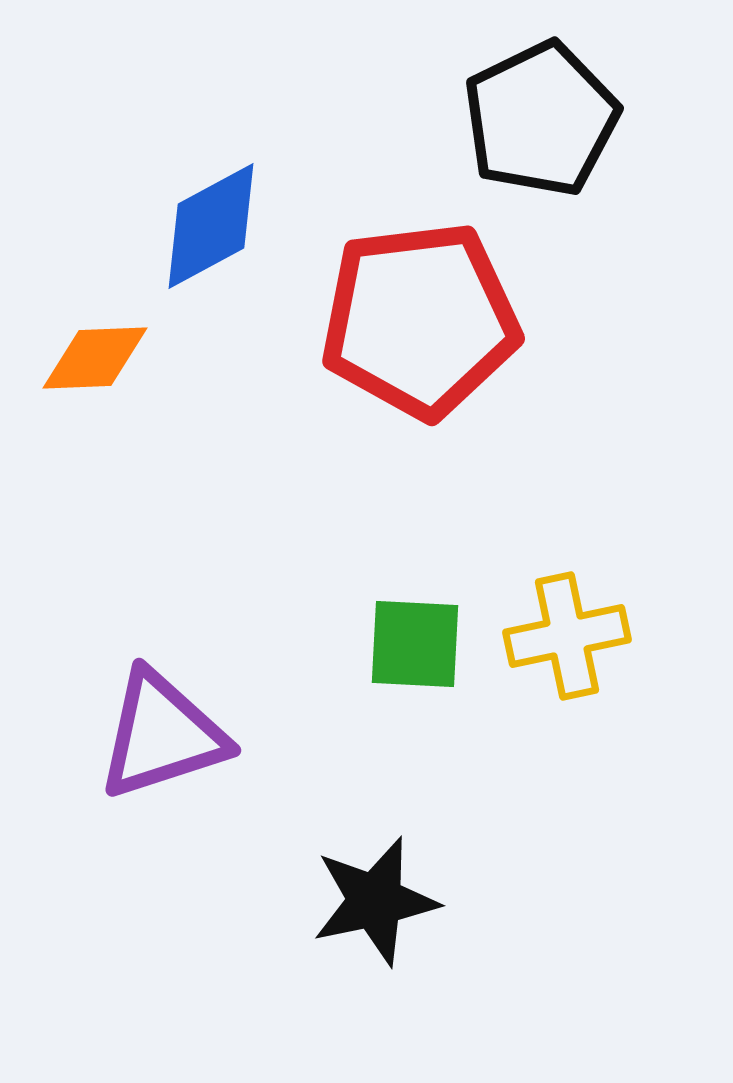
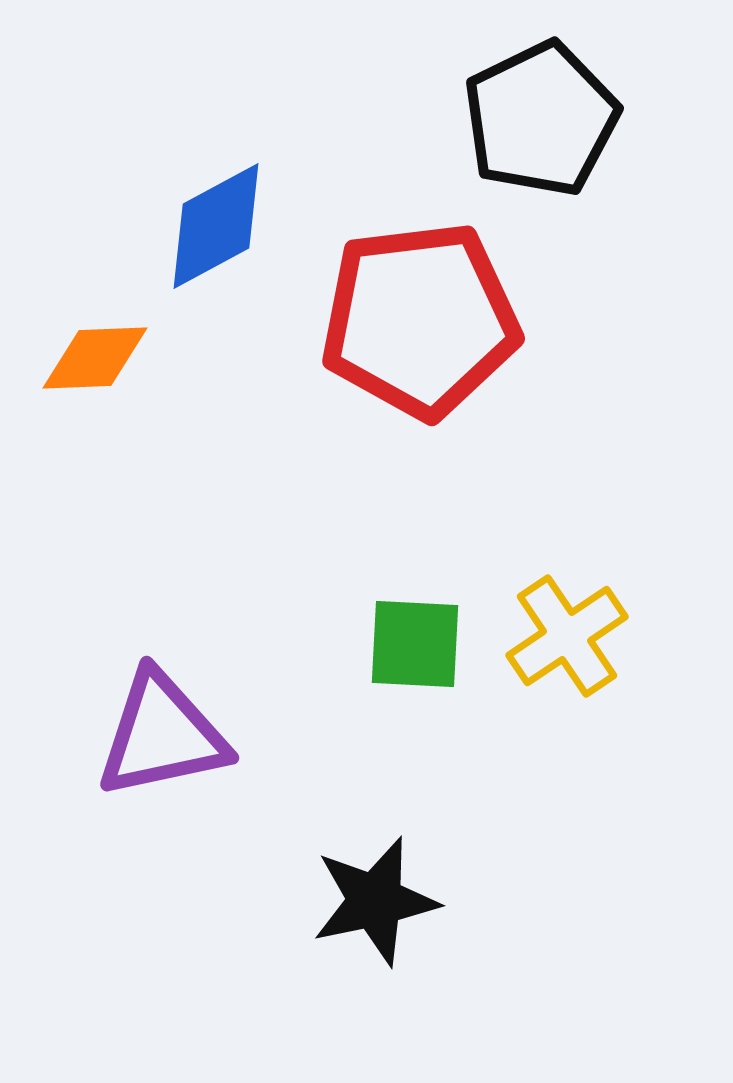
blue diamond: moved 5 px right
yellow cross: rotated 22 degrees counterclockwise
purple triangle: rotated 6 degrees clockwise
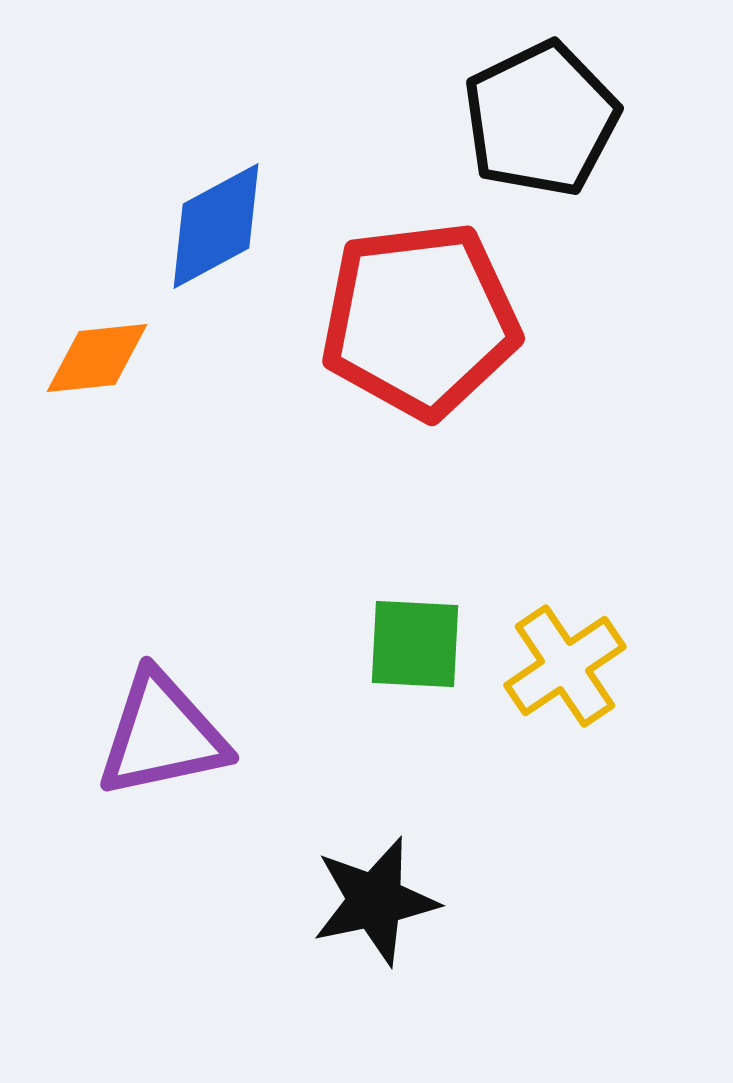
orange diamond: moved 2 px right; rotated 4 degrees counterclockwise
yellow cross: moved 2 px left, 30 px down
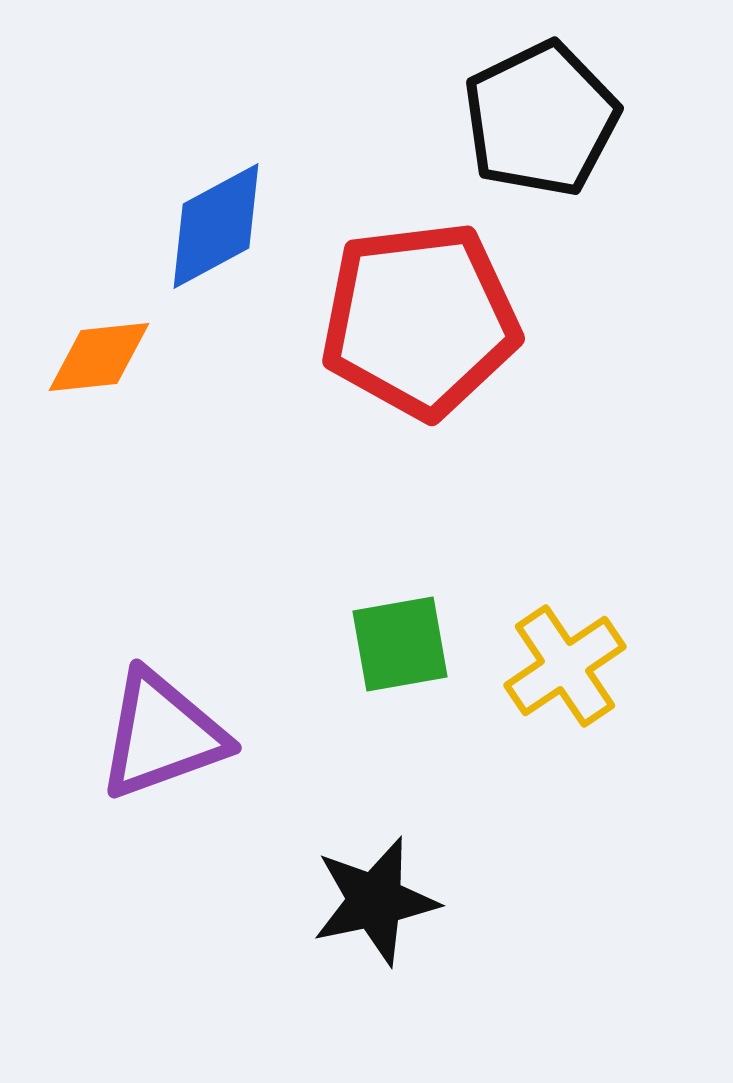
orange diamond: moved 2 px right, 1 px up
green square: moved 15 px left; rotated 13 degrees counterclockwise
purple triangle: rotated 8 degrees counterclockwise
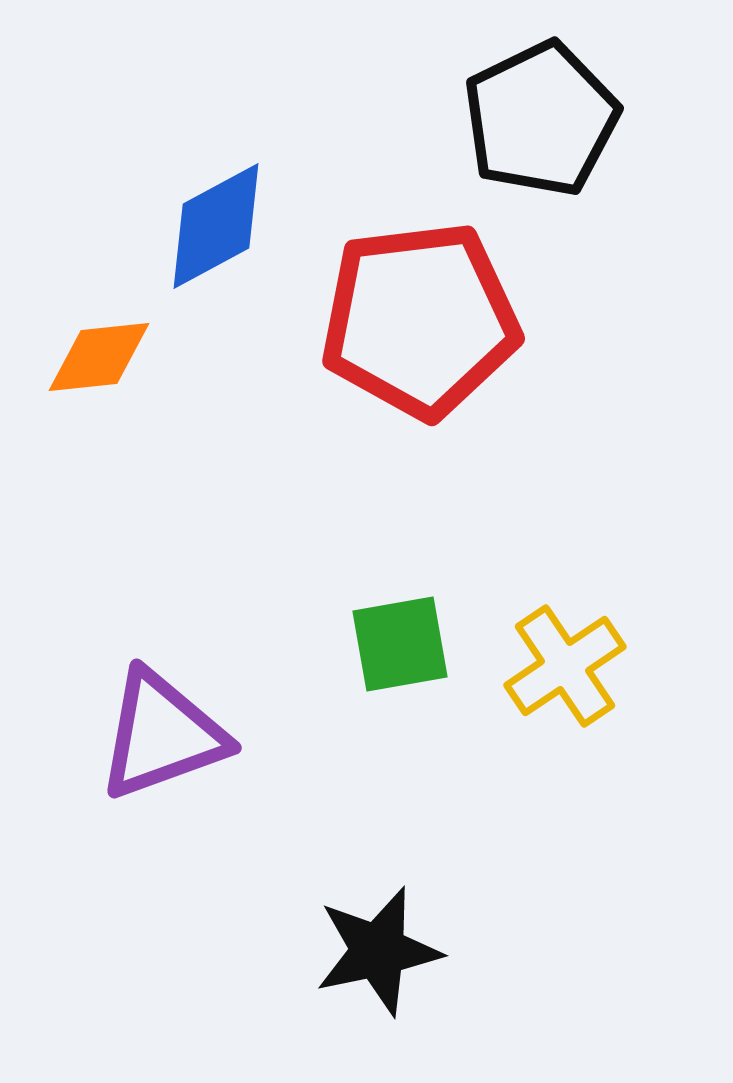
black star: moved 3 px right, 50 px down
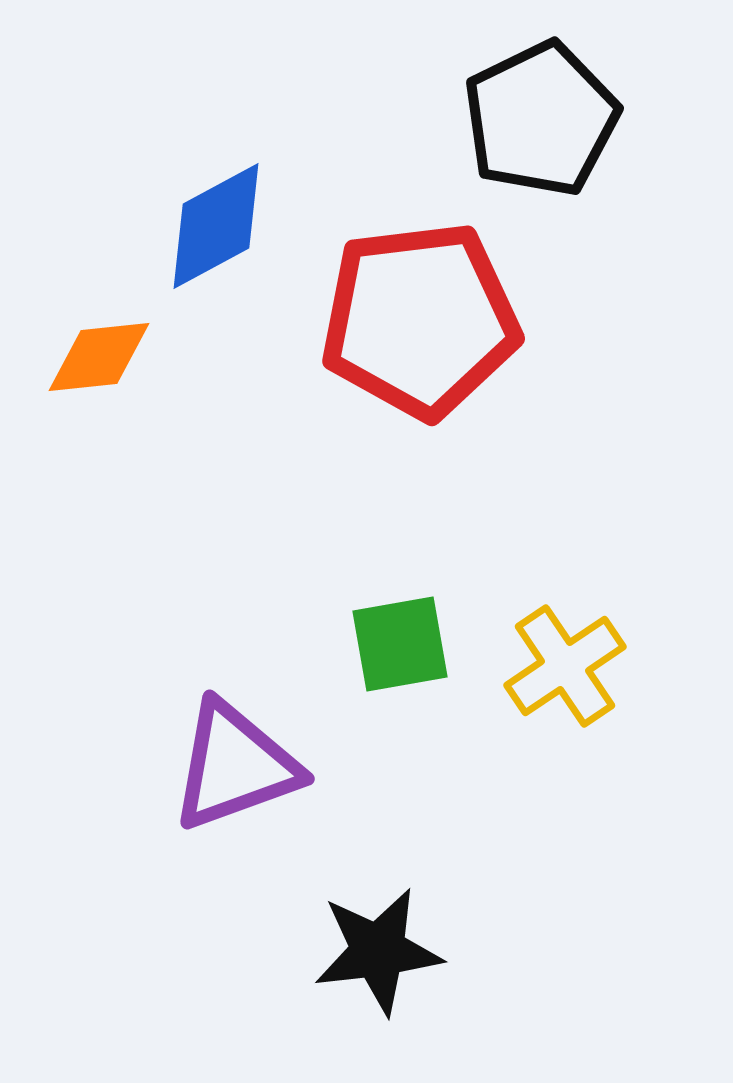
purple triangle: moved 73 px right, 31 px down
black star: rotated 5 degrees clockwise
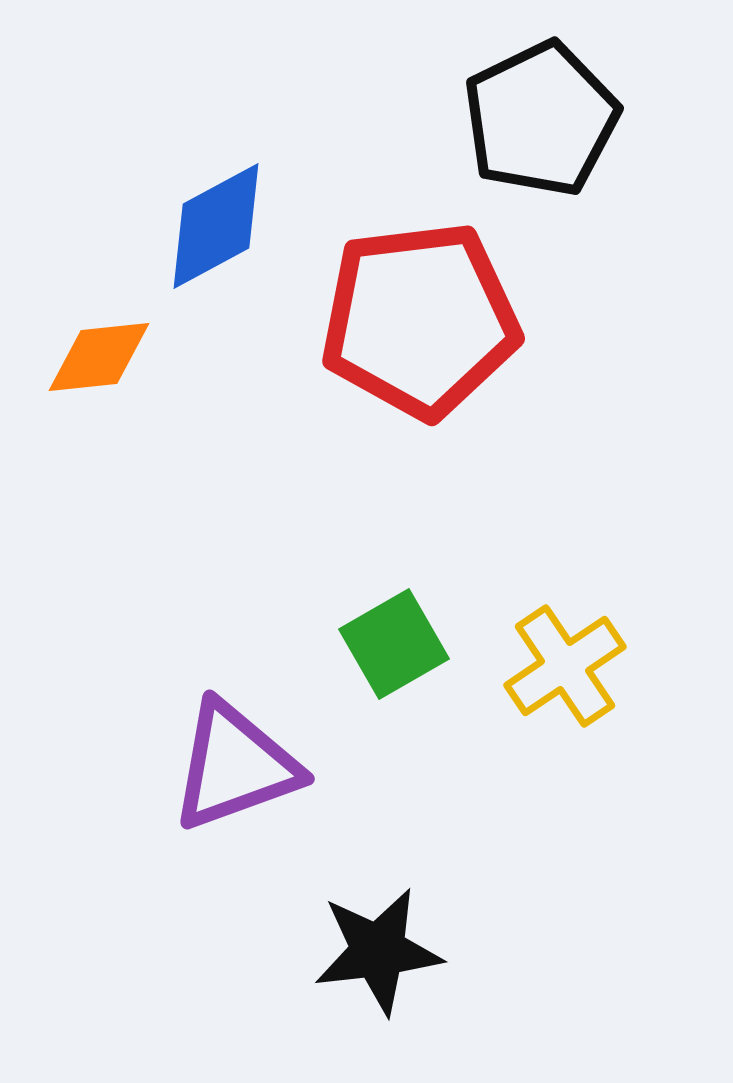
green square: moved 6 px left; rotated 20 degrees counterclockwise
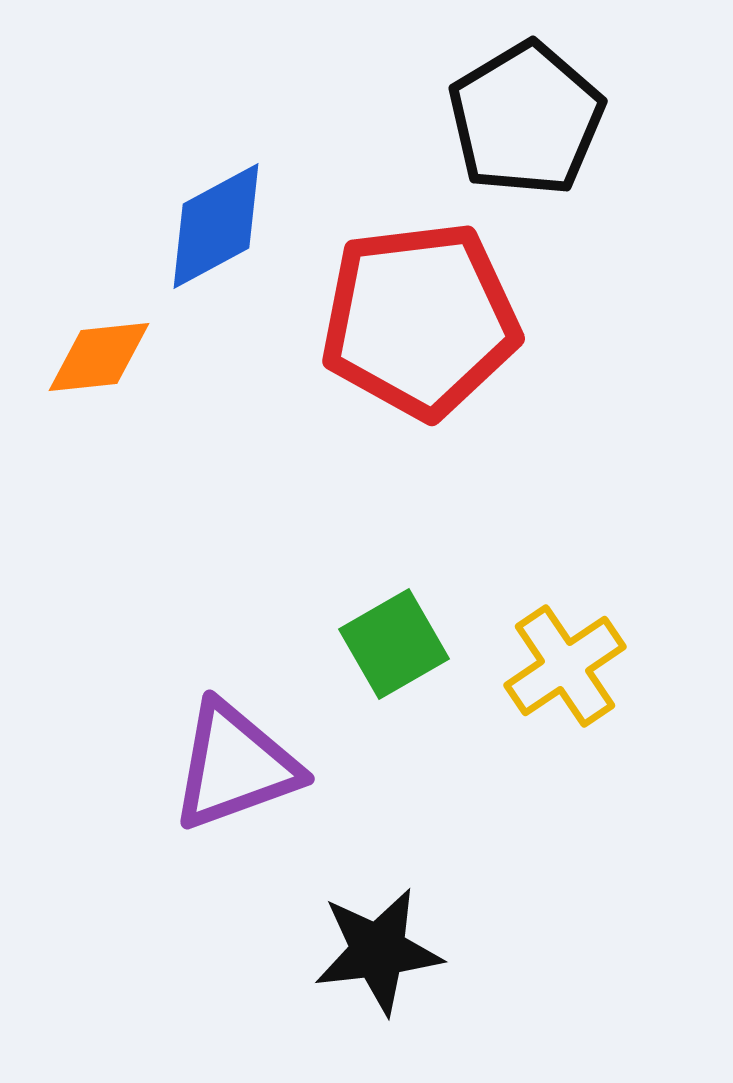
black pentagon: moved 15 px left; rotated 5 degrees counterclockwise
